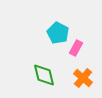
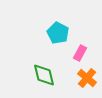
pink rectangle: moved 4 px right, 5 px down
orange cross: moved 4 px right
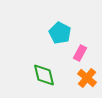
cyan pentagon: moved 2 px right
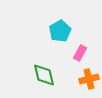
cyan pentagon: moved 2 px up; rotated 15 degrees clockwise
orange cross: moved 2 px right, 1 px down; rotated 36 degrees clockwise
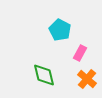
cyan pentagon: moved 1 px up; rotated 15 degrees counterclockwise
orange cross: moved 2 px left; rotated 36 degrees counterclockwise
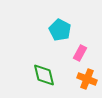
orange cross: rotated 18 degrees counterclockwise
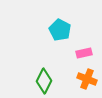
pink rectangle: moved 4 px right; rotated 49 degrees clockwise
green diamond: moved 6 px down; rotated 40 degrees clockwise
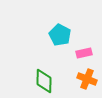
cyan pentagon: moved 5 px down
green diamond: rotated 25 degrees counterclockwise
